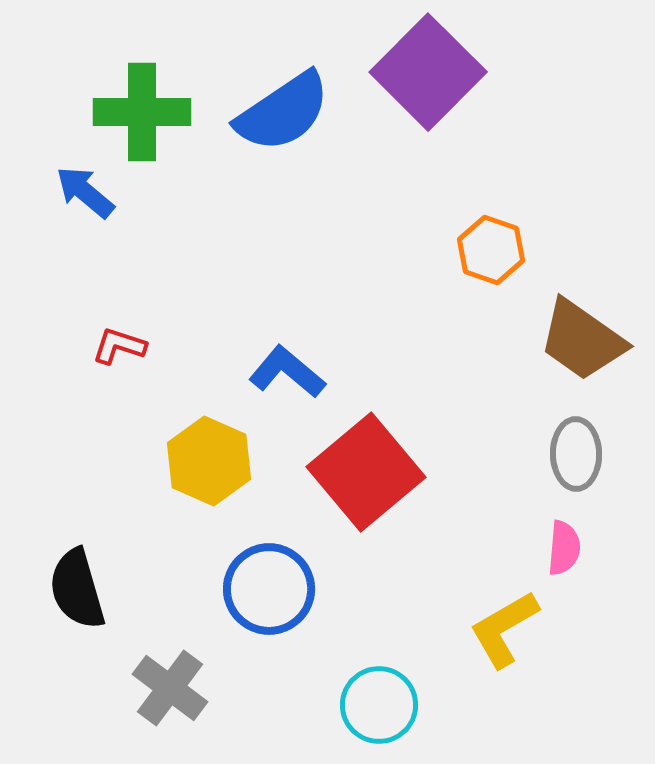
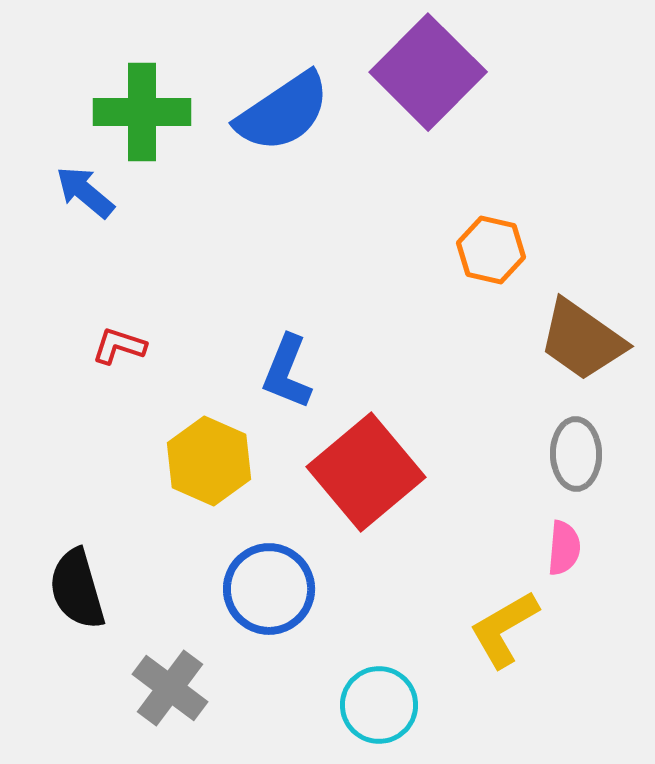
orange hexagon: rotated 6 degrees counterclockwise
blue L-shape: rotated 108 degrees counterclockwise
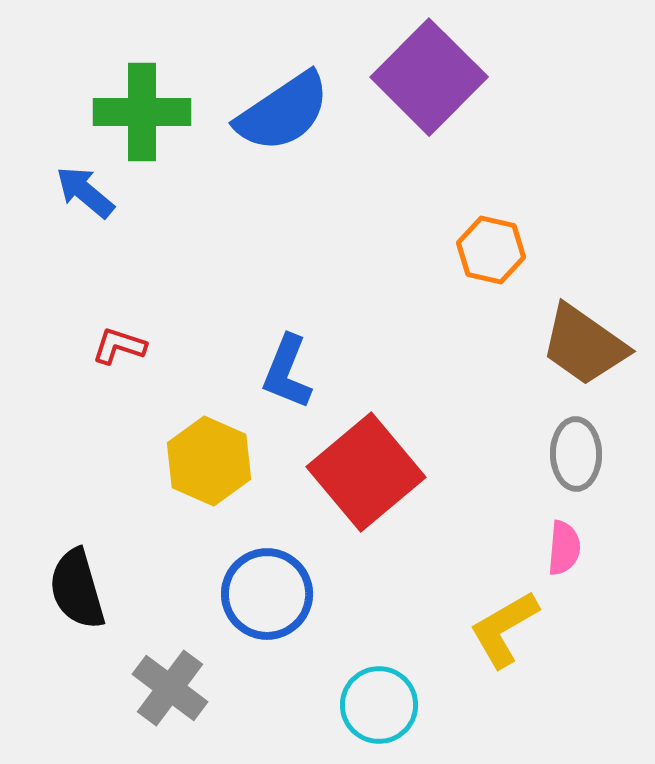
purple square: moved 1 px right, 5 px down
brown trapezoid: moved 2 px right, 5 px down
blue circle: moved 2 px left, 5 px down
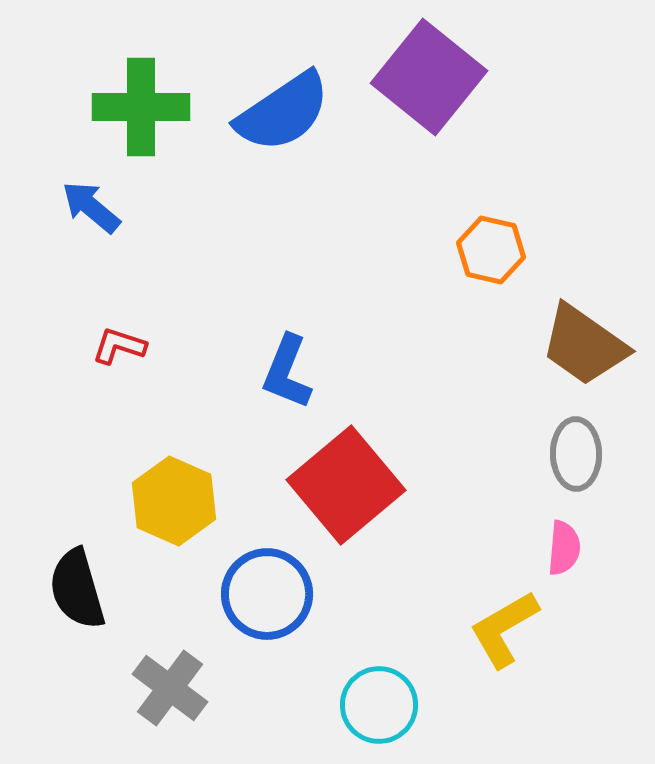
purple square: rotated 6 degrees counterclockwise
green cross: moved 1 px left, 5 px up
blue arrow: moved 6 px right, 15 px down
yellow hexagon: moved 35 px left, 40 px down
red square: moved 20 px left, 13 px down
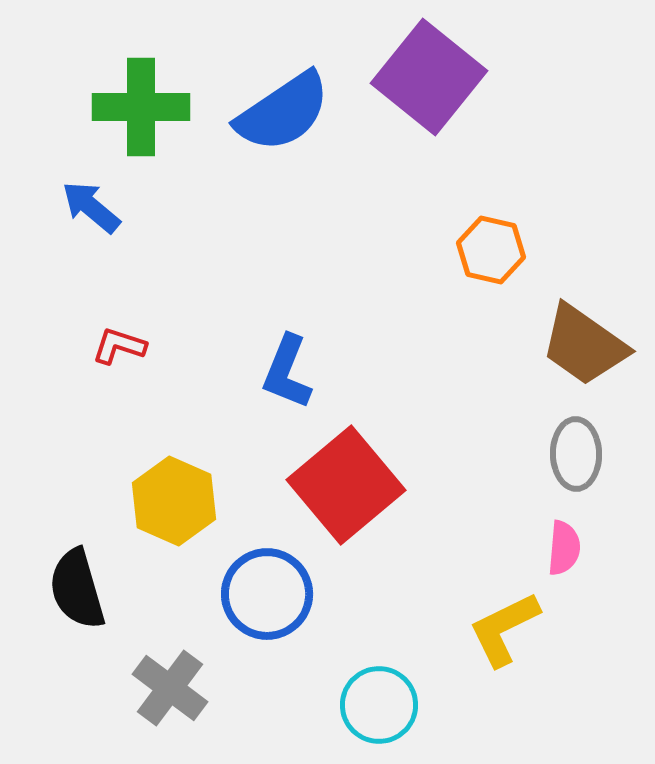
yellow L-shape: rotated 4 degrees clockwise
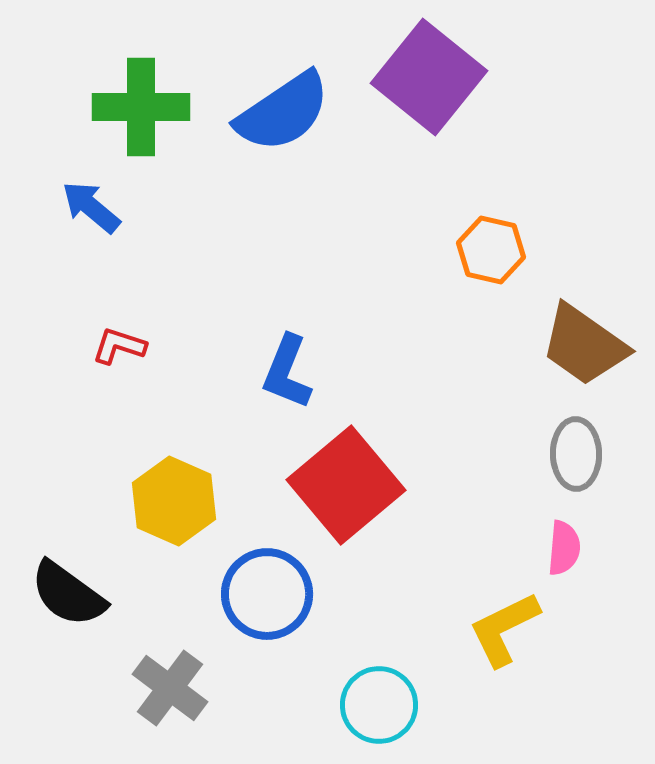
black semicircle: moved 9 px left, 5 px down; rotated 38 degrees counterclockwise
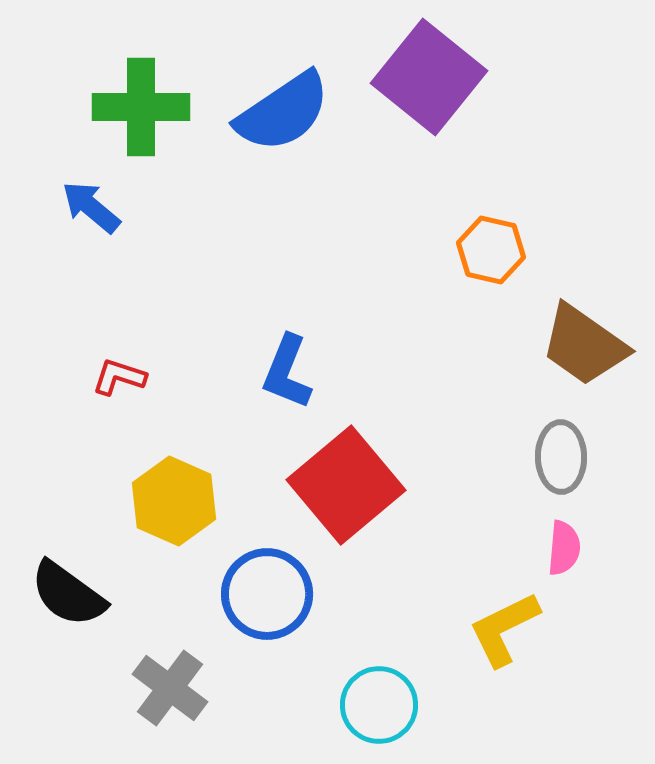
red L-shape: moved 31 px down
gray ellipse: moved 15 px left, 3 px down
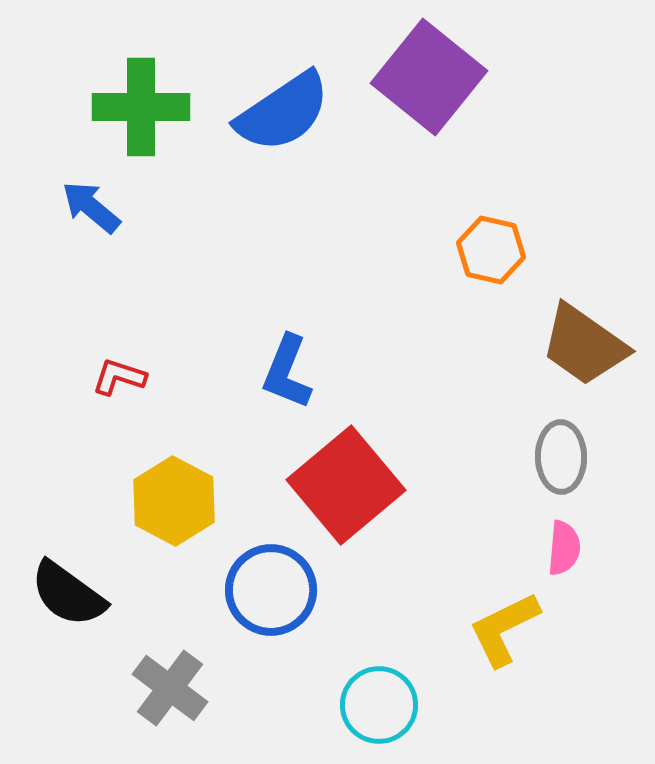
yellow hexagon: rotated 4 degrees clockwise
blue circle: moved 4 px right, 4 px up
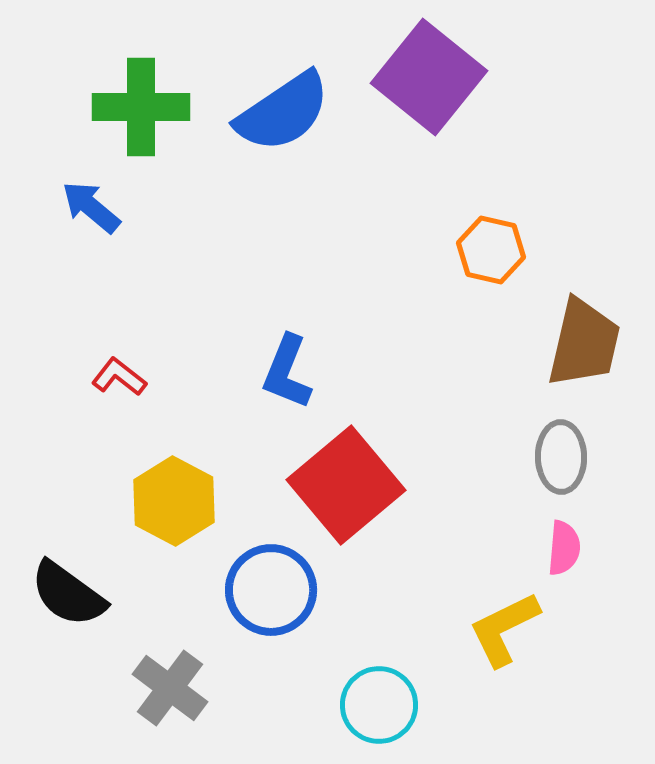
brown trapezoid: moved 2 px up; rotated 112 degrees counterclockwise
red L-shape: rotated 20 degrees clockwise
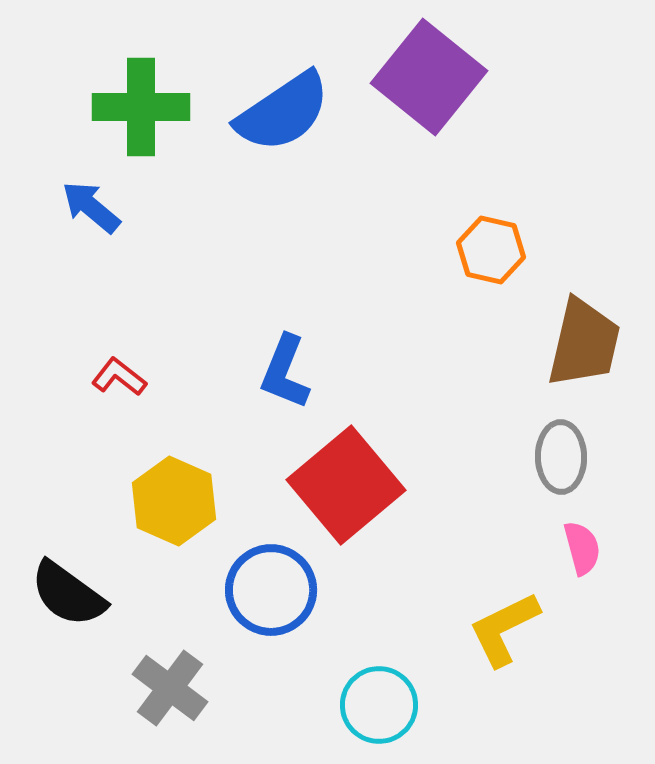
blue L-shape: moved 2 px left
yellow hexagon: rotated 4 degrees counterclockwise
pink semicircle: moved 18 px right; rotated 20 degrees counterclockwise
